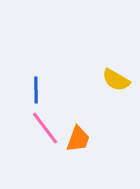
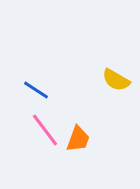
blue line: rotated 56 degrees counterclockwise
pink line: moved 2 px down
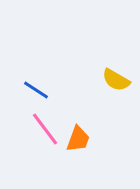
pink line: moved 1 px up
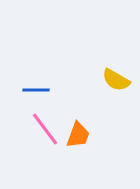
blue line: rotated 32 degrees counterclockwise
orange trapezoid: moved 4 px up
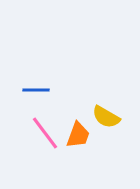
yellow semicircle: moved 10 px left, 37 px down
pink line: moved 4 px down
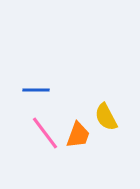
yellow semicircle: rotated 32 degrees clockwise
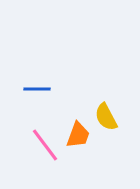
blue line: moved 1 px right, 1 px up
pink line: moved 12 px down
